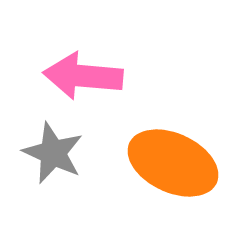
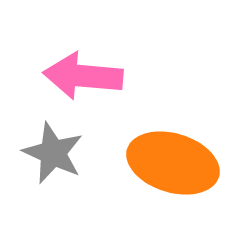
orange ellipse: rotated 8 degrees counterclockwise
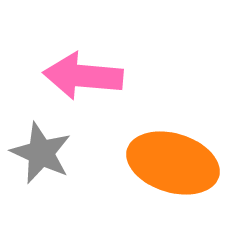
gray star: moved 12 px left
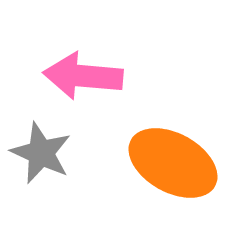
orange ellipse: rotated 12 degrees clockwise
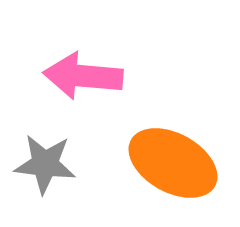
gray star: moved 4 px right, 11 px down; rotated 18 degrees counterclockwise
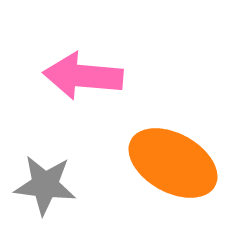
gray star: moved 21 px down
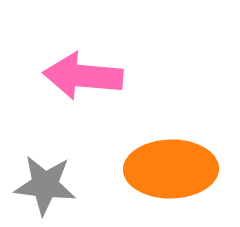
orange ellipse: moved 2 px left, 6 px down; rotated 30 degrees counterclockwise
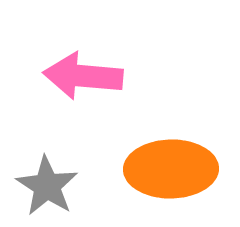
gray star: moved 2 px right, 1 px down; rotated 26 degrees clockwise
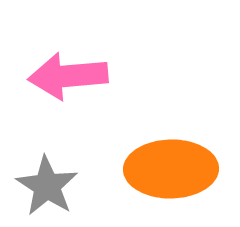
pink arrow: moved 15 px left; rotated 10 degrees counterclockwise
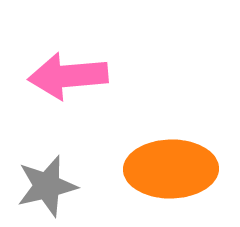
gray star: rotated 26 degrees clockwise
